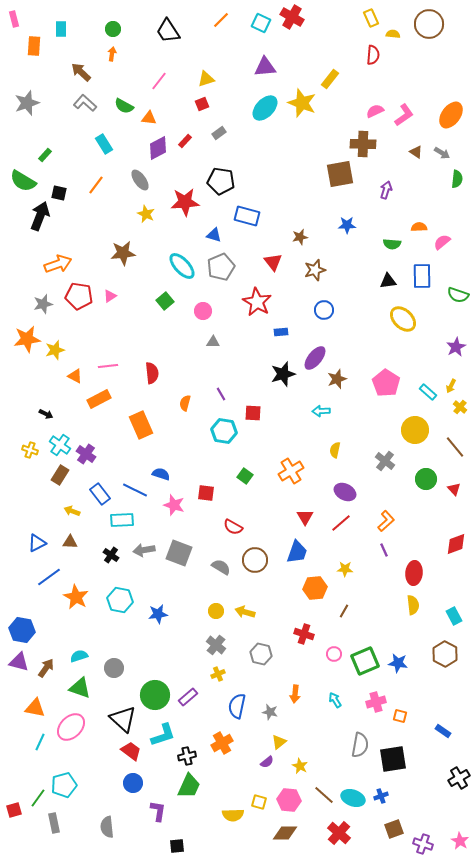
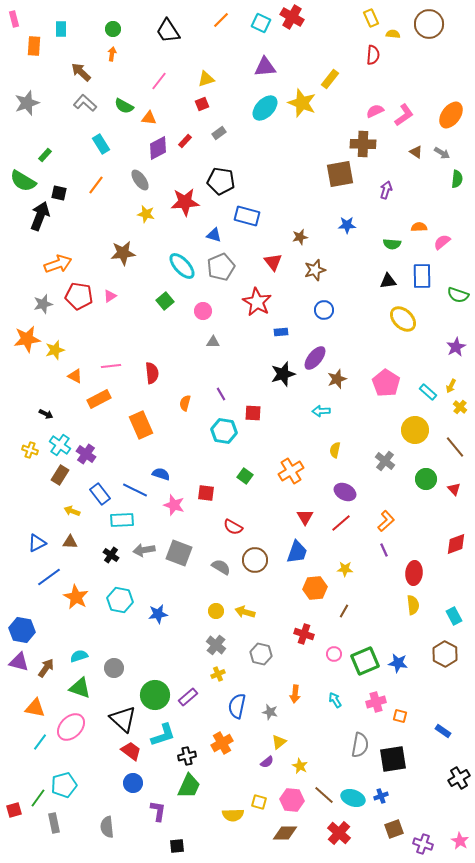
cyan rectangle at (104, 144): moved 3 px left
yellow star at (146, 214): rotated 12 degrees counterclockwise
pink line at (108, 366): moved 3 px right
cyan line at (40, 742): rotated 12 degrees clockwise
pink hexagon at (289, 800): moved 3 px right
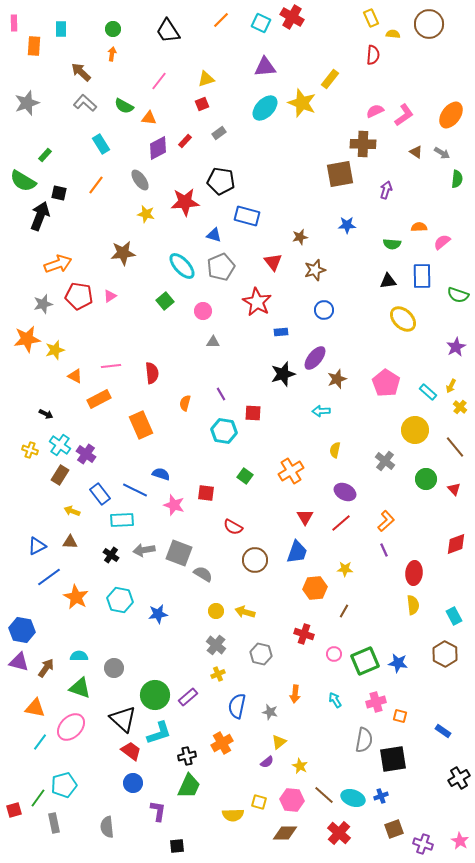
pink rectangle at (14, 19): moved 4 px down; rotated 14 degrees clockwise
blue triangle at (37, 543): moved 3 px down
gray semicircle at (221, 567): moved 18 px left, 7 px down
cyan semicircle at (79, 656): rotated 18 degrees clockwise
cyan L-shape at (163, 735): moved 4 px left, 2 px up
gray semicircle at (360, 745): moved 4 px right, 5 px up
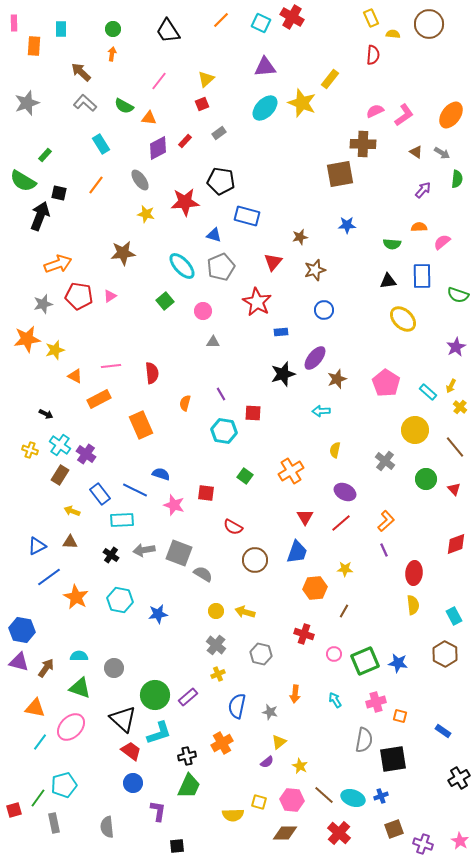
yellow triangle at (206, 79): rotated 24 degrees counterclockwise
purple arrow at (386, 190): moved 37 px right; rotated 24 degrees clockwise
red triangle at (273, 262): rotated 18 degrees clockwise
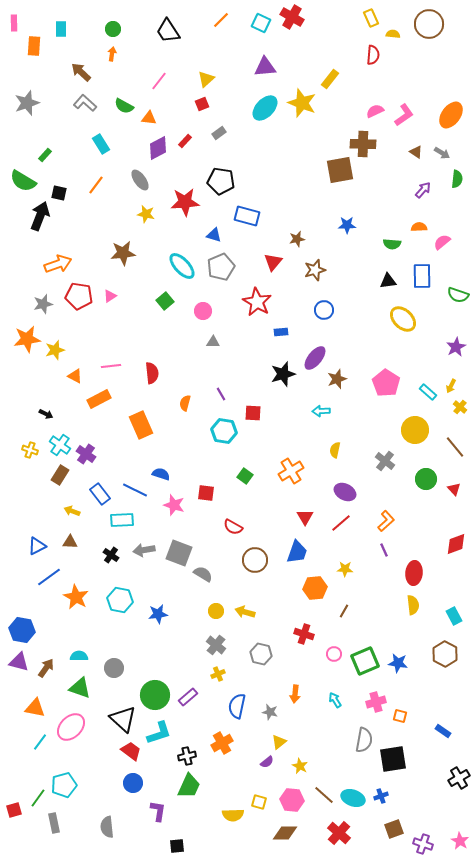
brown square at (340, 174): moved 4 px up
brown star at (300, 237): moved 3 px left, 2 px down
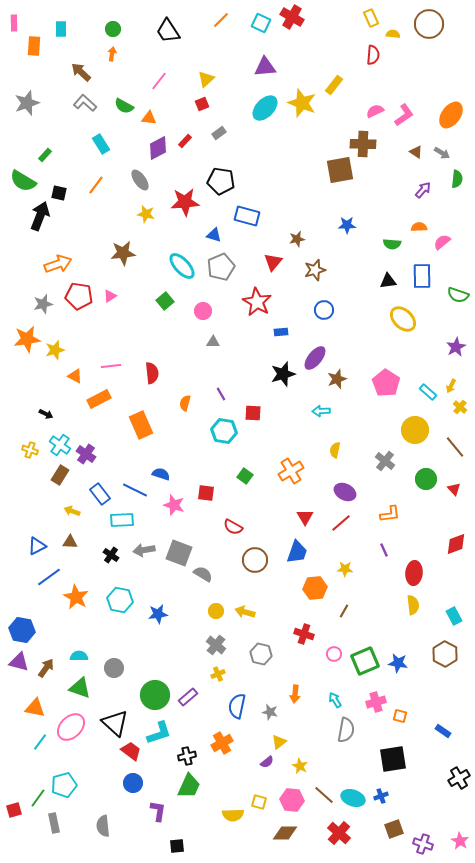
yellow rectangle at (330, 79): moved 4 px right, 6 px down
orange L-shape at (386, 521): moved 4 px right, 7 px up; rotated 35 degrees clockwise
black triangle at (123, 719): moved 8 px left, 4 px down
gray semicircle at (364, 740): moved 18 px left, 10 px up
gray semicircle at (107, 827): moved 4 px left, 1 px up
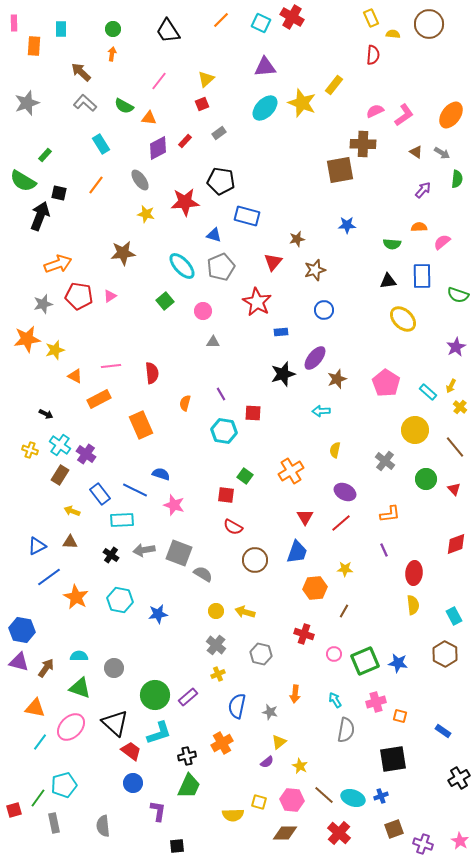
red square at (206, 493): moved 20 px right, 2 px down
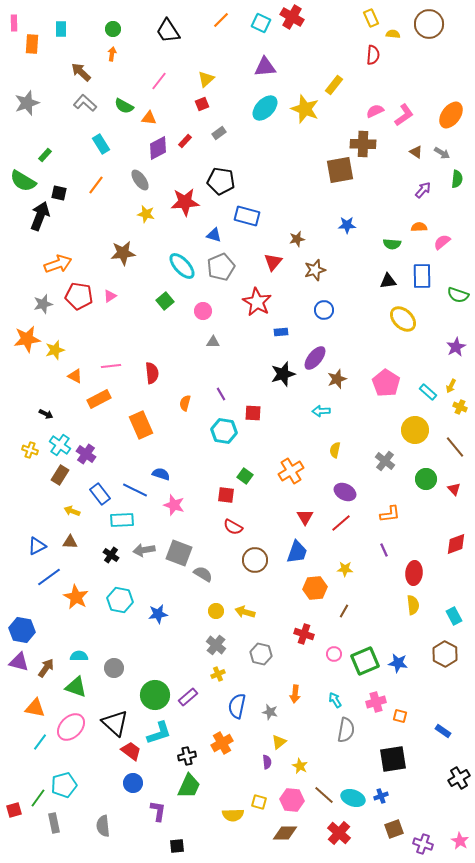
orange rectangle at (34, 46): moved 2 px left, 2 px up
yellow star at (302, 103): moved 3 px right, 6 px down
yellow cross at (460, 407): rotated 16 degrees counterclockwise
green triangle at (80, 688): moved 4 px left, 1 px up
purple semicircle at (267, 762): rotated 56 degrees counterclockwise
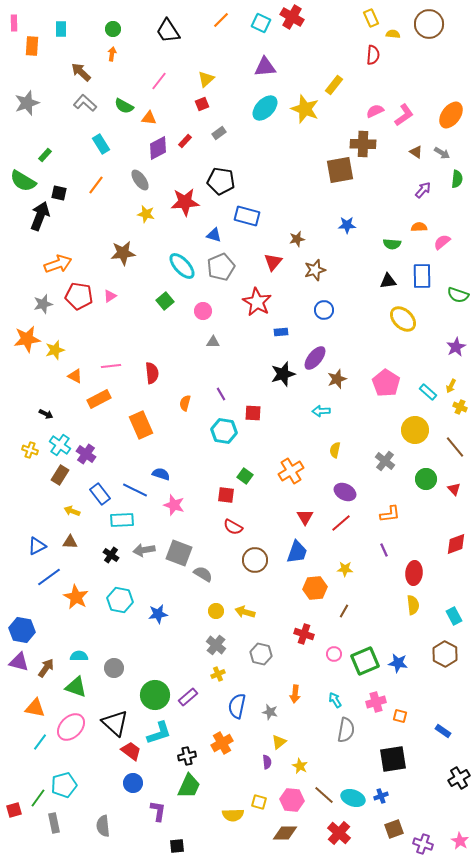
orange rectangle at (32, 44): moved 2 px down
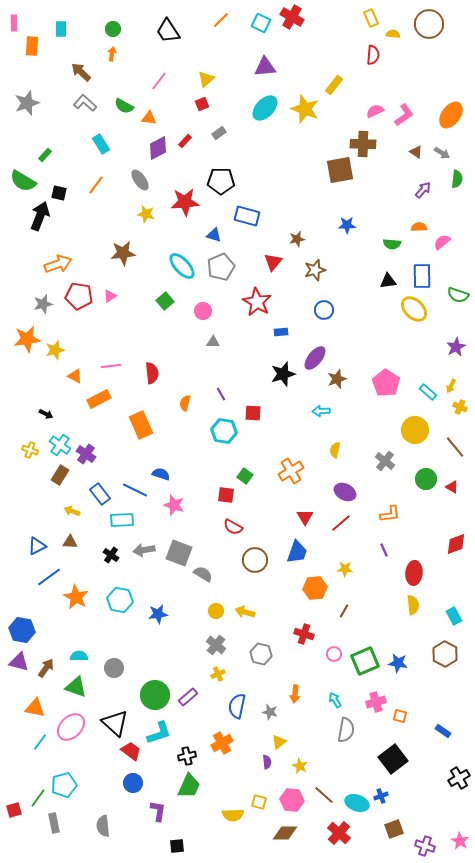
black pentagon at (221, 181): rotated 8 degrees counterclockwise
yellow ellipse at (403, 319): moved 11 px right, 10 px up
red triangle at (454, 489): moved 2 px left, 2 px up; rotated 16 degrees counterclockwise
black square at (393, 759): rotated 28 degrees counterclockwise
cyan ellipse at (353, 798): moved 4 px right, 5 px down
purple cross at (423, 844): moved 2 px right, 2 px down
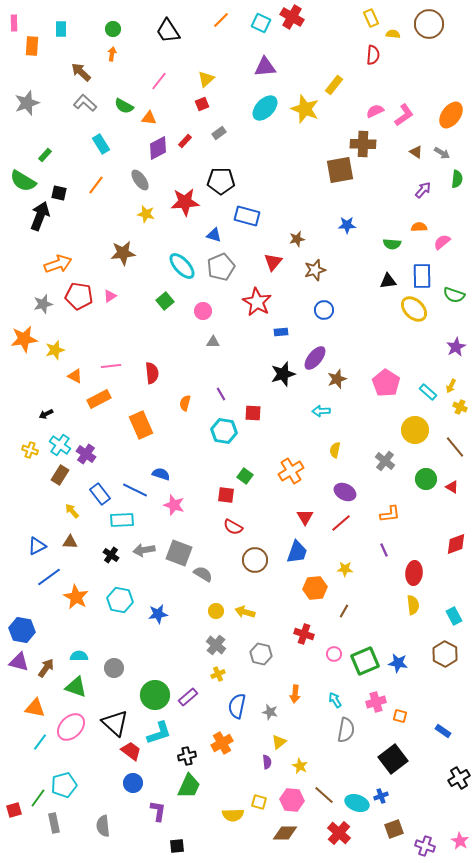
green semicircle at (458, 295): moved 4 px left
orange star at (27, 339): moved 3 px left
black arrow at (46, 414): rotated 128 degrees clockwise
yellow arrow at (72, 511): rotated 28 degrees clockwise
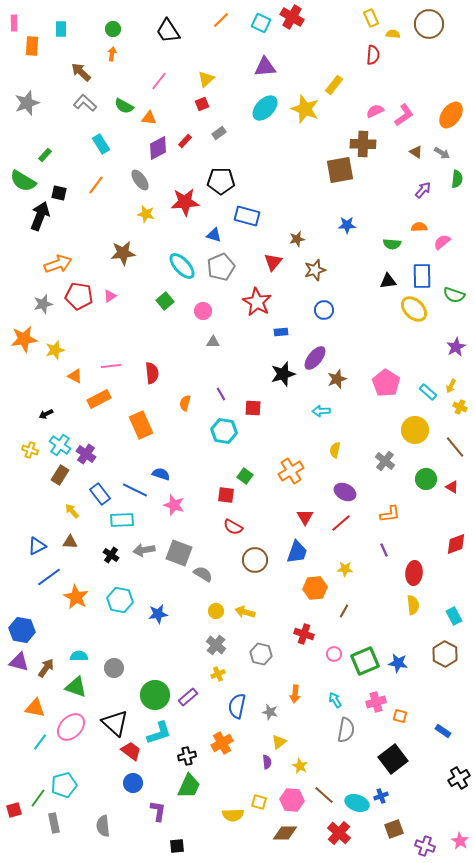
red square at (253, 413): moved 5 px up
